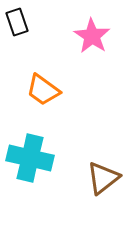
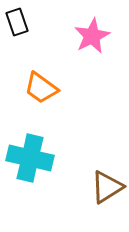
pink star: rotated 12 degrees clockwise
orange trapezoid: moved 2 px left, 2 px up
brown triangle: moved 4 px right, 9 px down; rotated 6 degrees clockwise
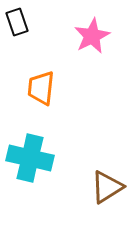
orange trapezoid: rotated 60 degrees clockwise
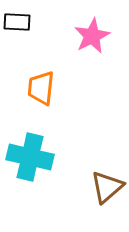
black rectangle: rotated 68 degrees counterclockwise
cyan cross: moved 1 px up
brown triangle: rotated 9 degrees counterclockwise
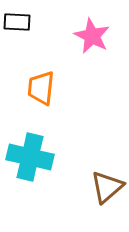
pink star: rotated 18 degrees counterclockwise
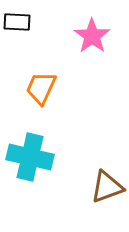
pink star: rotated 9 degrees clockwise
orange trapezoid: rotated 18 degrees clockwise
brown triangle: rotated 21 degrees clockwise
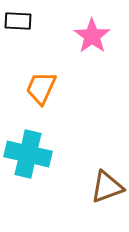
black rectangle: moved 1 px right, 1 px up
cyan cross: moved 2 px left, 3 px up
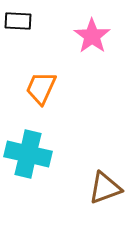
brown triangle: moved 2 px left, 1 px down
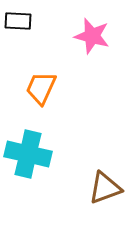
pink star: rotated 21 degrees counterclockwise
